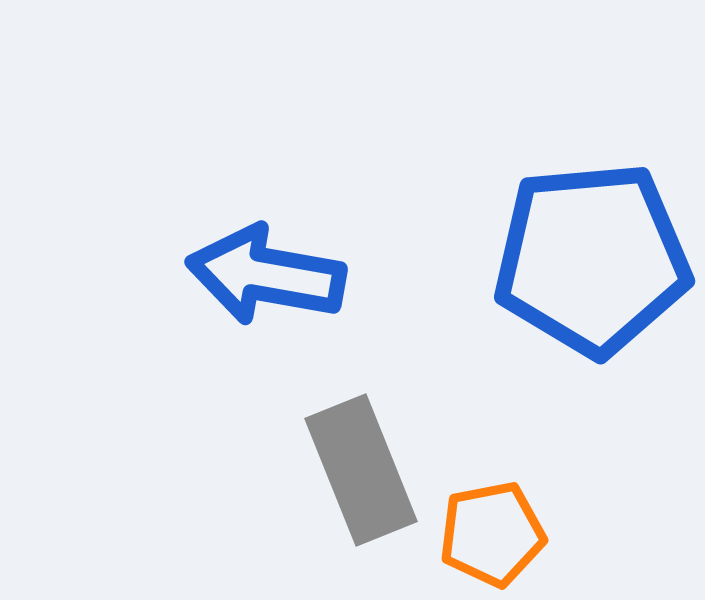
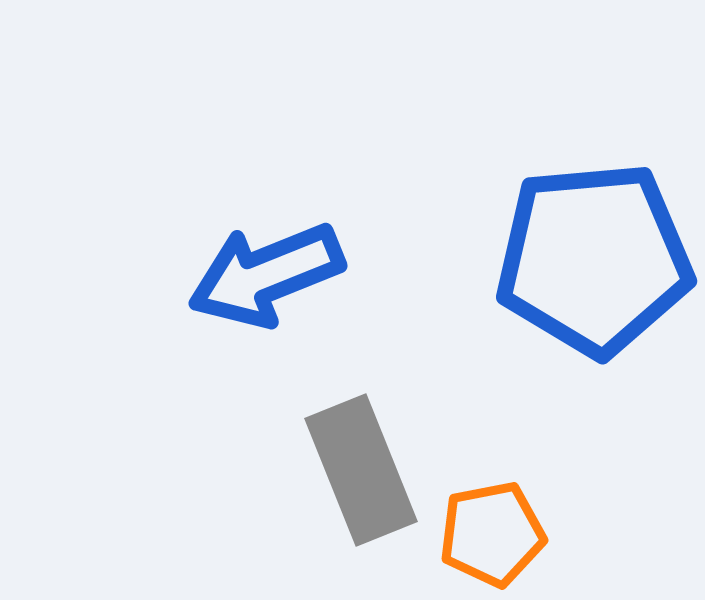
blue pentagon: moved 2 px right
blue arrow: rotated 32 degrees counterclockwise
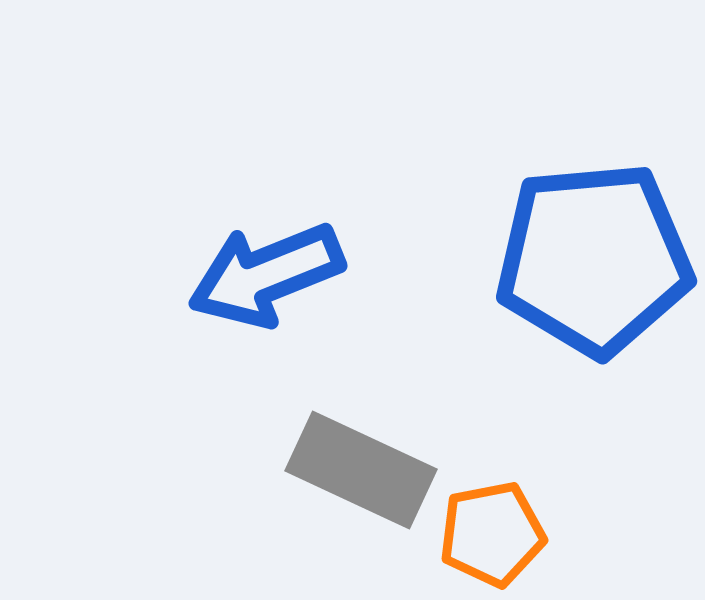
gray rectangle: rotated 43 degrees counterclockwise
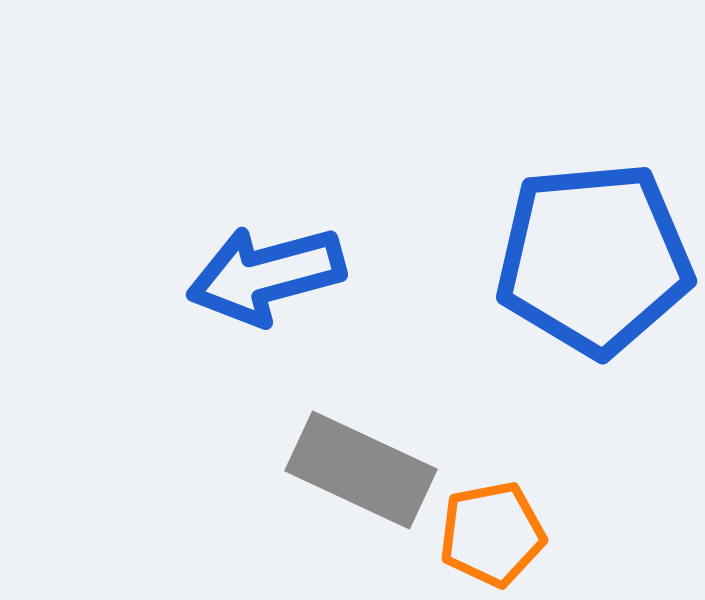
blue arrow: rotated 7 degrees clockwise
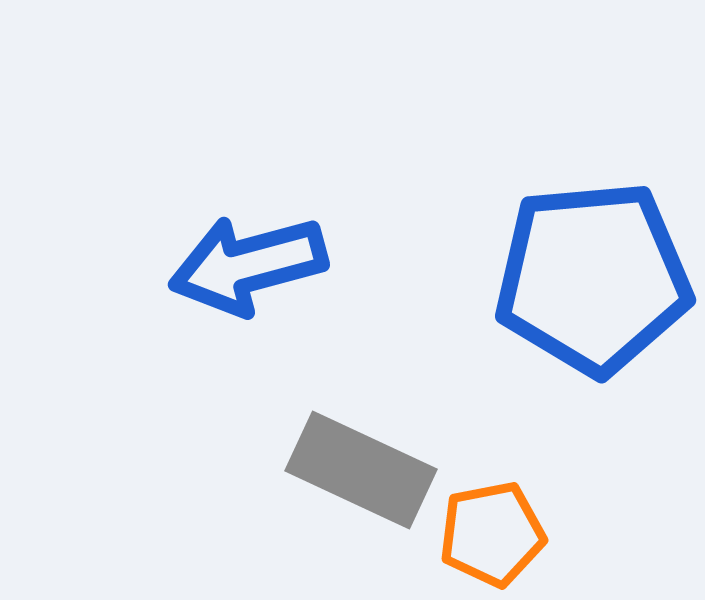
blue pentagon: moved 1 px left, 19 px down
blue arrow: moved 18 px left, 10 px up
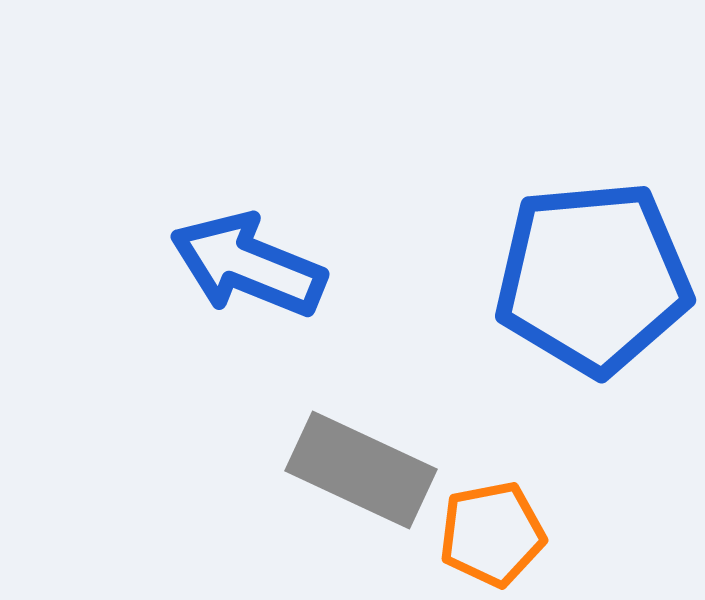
blue arrow: rotated 37 degrees clockwise
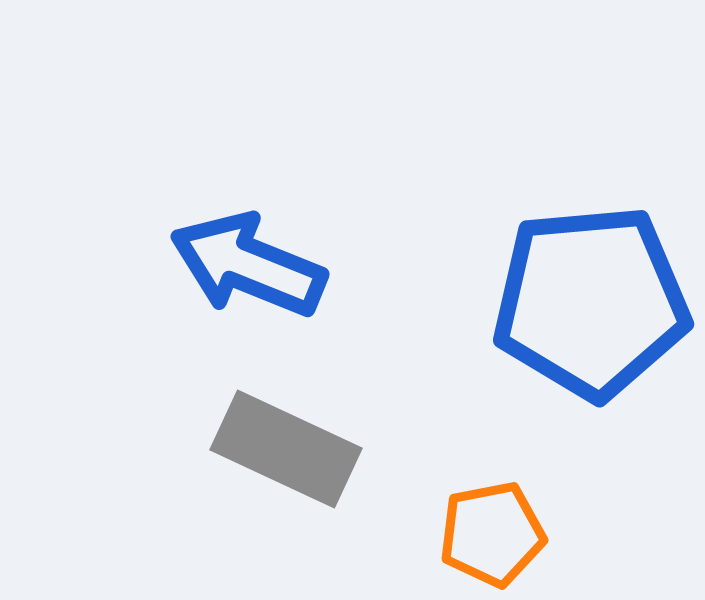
blue pentagon: moved 2 px left, 24 px down
gray rectangle: moved 75 px left, 21 px up
